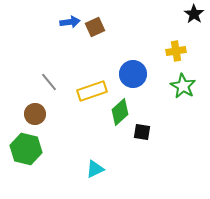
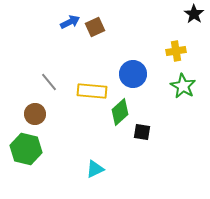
blue arrow: rotated 18 degrees counterclockwise
yellow rectangle: rotated 24 degrees clockwise
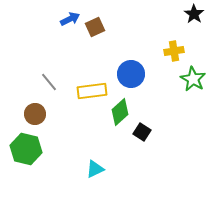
blue arrow: moved 3 px up
yellow cross: moved 2 px left
blue circle: moved 2 px left
green star: moved 10 px right, 7 px up
yellow rectangle: rotated 12 degrees counterclockwise
black square: rotated 24 degrees clockwise
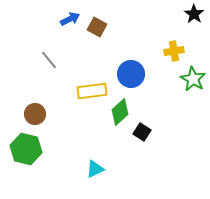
brown square: moved 2 px right; rotated 36 degrees counterclockwise
gray line: moved 22 px up
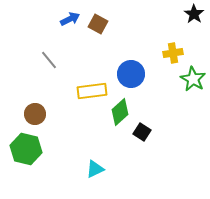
brown square: moved 1 px right, 3 px up
yellow cross: moved 1 px left, 2 px down
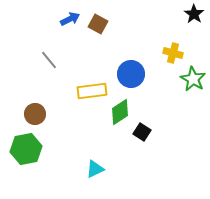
yellow cross: rotated 24 degrees clockwise
green diamond: rotated 8 degrees clockwise
green hexagon: rotated 24 degrees counterclockwise
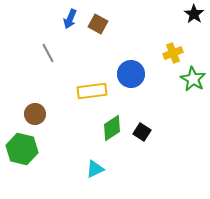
blue arrow: rotated 138 degrees clockwise
yellow cross: rotated 36 degrees counterclockwise
gray line: moved 1 px left, 7 px up; rotated 12 degrees clockwise
green diamond: moved 8 px left, 16 px down
green hexagon: moved 4 px left; rotated 24 degrees clockwise
